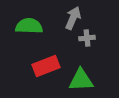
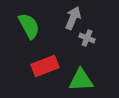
green semicircle: rotated 60 degrees clockwise
gray cross: rotated 28 degrees clockwise
red rectangle: moved 1 px left
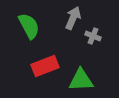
gray cross: moved 6 px right, 2 px up
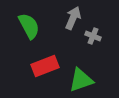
green triangle: rotated 16 degrees counterclockwise
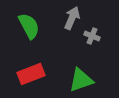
gray arrow: moved 1 px left
gray cross: moved 1 px left
red rectangle: moved 14 px left, 8 px down
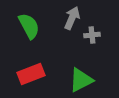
gray cross: moved 1 px up; rotated 28 degrees counterclockwise
green triangle: rotated 8 degrees counterclockwise
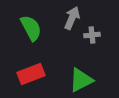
green semicircle: moved 2 px right, 2 px down
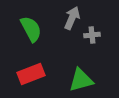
green semicircle: moved 1 px down
green triangle: rotated 12 degrees clockwise
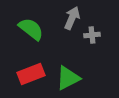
green semicircle: rotated 24 degrees counterclockwise
green triangle: moved 13 px left, 2 px up; rotated 12 degrees counterclockwise
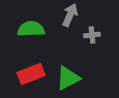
gray arrow: moved 2 px left, 3 px up
green semicircle: rotated 40 degrees counterclockwise
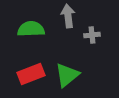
gray arrow: moved 2 px left, 1 px down; rotated 30 degrees counterclockwise
green triangle: moved 1 px left, 3 px up; rotated 12 degrees counterclockwise
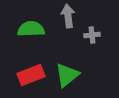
red rectangle: moved 1 px down
